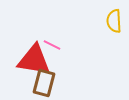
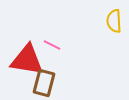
red triangle: moved 7 px left
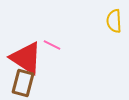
red triangle: moved 1 px left, 2 px up; rotated 24 degrees clockwise
brown rectangle: moved 21 px left
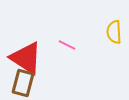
yellow semicircle: moved 11 px down
pink line: moved 15 px right
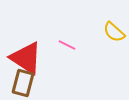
yellow semicircle: rotated 45 degrees counterclockwise
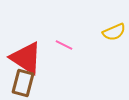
yellow semicircle: rotated 65 degrees counterclockwise
pink line: moved 3 px left
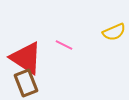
brown rectangle: moved 3 px right; rotated 36 degrees counterclockwise
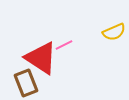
pink line: rotated 54 degrees counterclockwise
red triangle: moved 15 px right
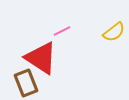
yellow semicircle: rotated 15 degrees counterclockwise
pink line: moved 2 px left, 14 px up
